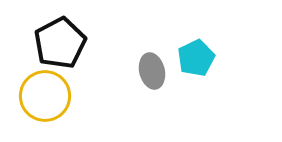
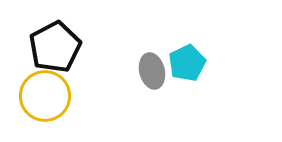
black pentagon: moved 5 px left, 4 px down
cyan pentagon: moved 9 px left, 5 px down
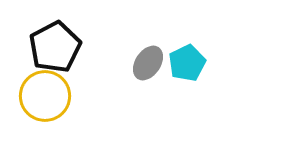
gray ellipse: moved 4 px left, 8 px up; rotated 48 degrees clockwise
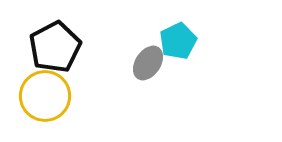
cyan pentagon: moved 9 px left, 22 px up
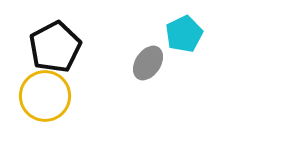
cyan pentagon: moved 6 px right, 7 px up
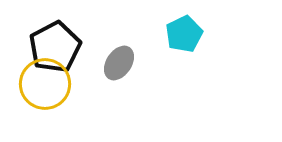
gray ellipse: moved 29 px left
yellow circle: moved 12 px up
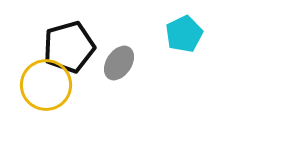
black pentagon: moved 14 px right; rotated 12 degrees clockwise
yellow circle: moved 1 px right, 1 px down
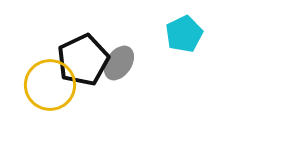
black pentagon: moved 14 px right, 13 px down; rotated 9 degrees counterclockwise
yellow circle: moved 4 px right
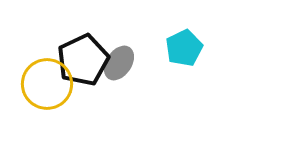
cyan pentagon: moved 14 px down
yellow circle: moved 3 px left, 1 px up
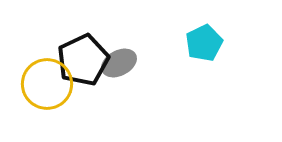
cyan pentagon: moved 20 px right, 5 px up
gray ellipse: rotated 28 degrees clockwise
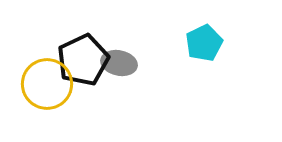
gray ellipse: rotated 40 degrees clockwise
